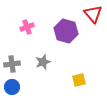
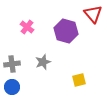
pink cross: rotated 32 degrees counterclockwise
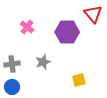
purple hexagon: moved 1 px right, 1 px down; rotated 15 degrees counterclockwise
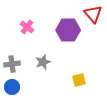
purple hexagon: moved 1 px right, 2 px up
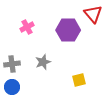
pink cross: rotated 24 degrees clockwise
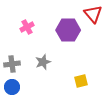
yellow square: moved 2 px right, 1 px down
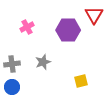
red triangle: moved 1 px right, 1 px down; rotated 12 degrees clockwise
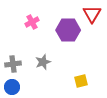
red triangle: moved 2 px left, 1 px up
pink cross: moved 5 px right, 5 px up
gray cross: moved 1 px right
